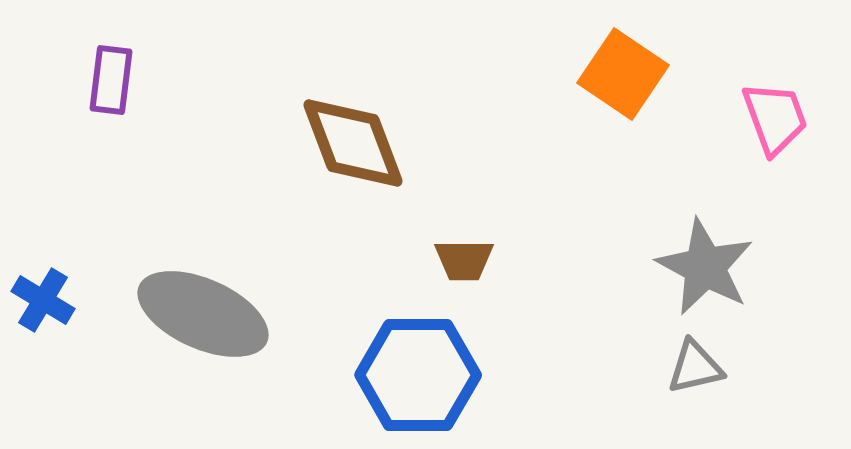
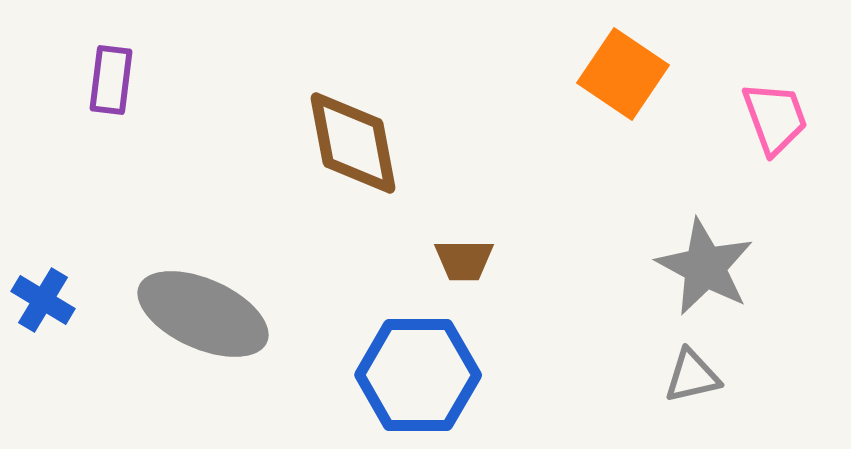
brown diamond: rotated 10 degrees clockwise
gray triangle: moved 3 px left, 9 px down
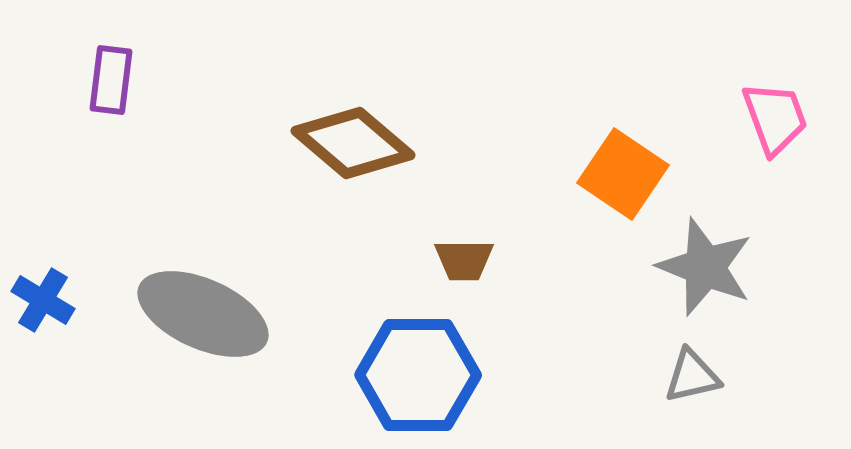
orange square: moved 100 px down
brown diamond: rotated 39 degrees counterclockwise
gray star: rotated 6 degrees counterclockwise
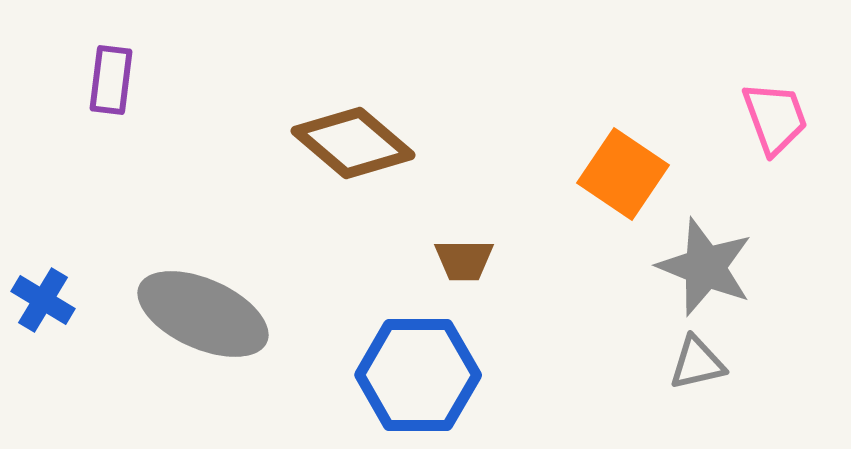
gray triangle: moved 5 px right, 13 px up
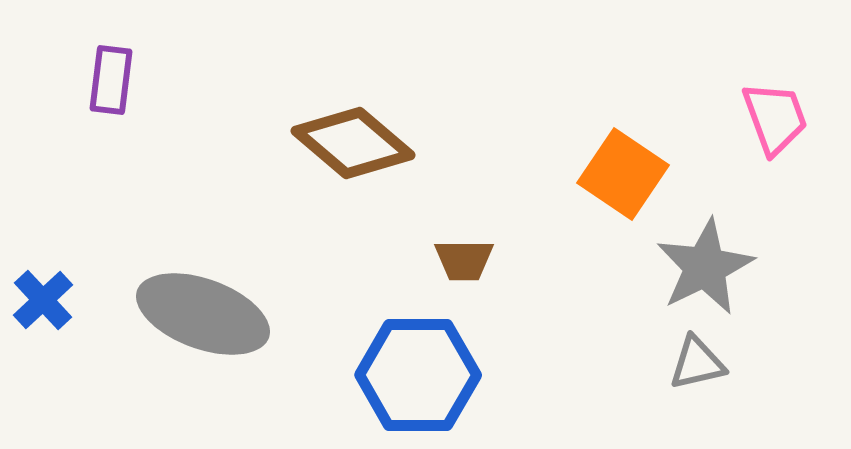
gray star: rotated 24 degrees clockwise
blue cross: rotated 16 degrees clockwise
gray ellipse: rotated 4 degrees counterclockwise
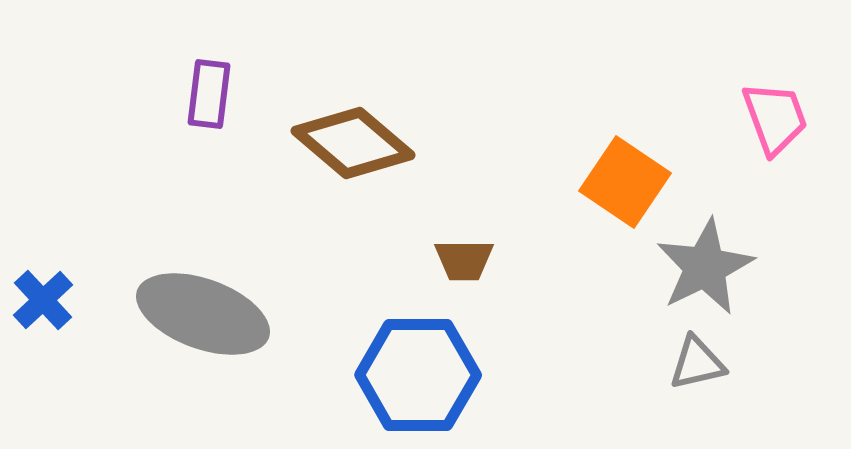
purple rectangle: moved 98 px right, 14 px down
orange square: moved 2 px right, 8 px down
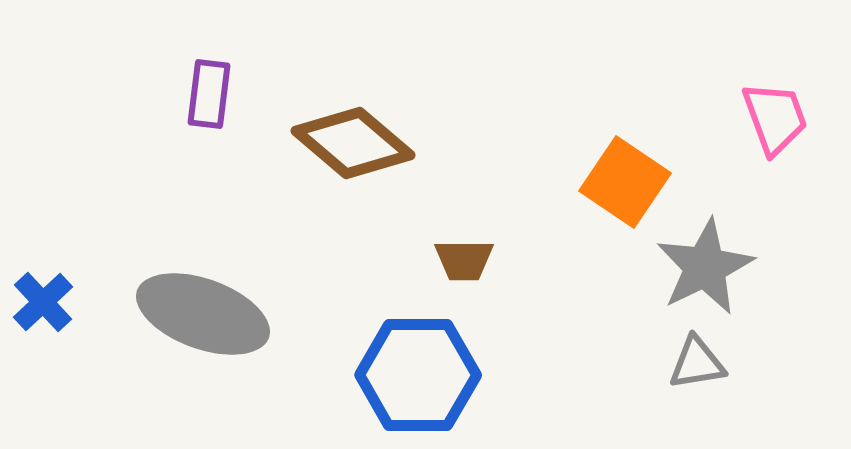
blue cross: moved 2 px down
gray triangle: rotated 4 degrees clockwise
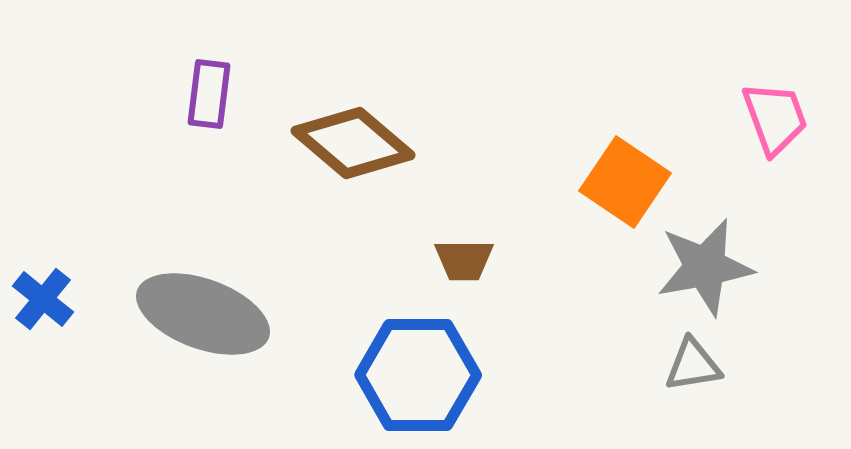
gray star: rotated 16 degrees clockwise
blue cross: moved 3 px up; rotated 8 degrees counterclockwise
gray triangle: moved 4 px left, 2 px down
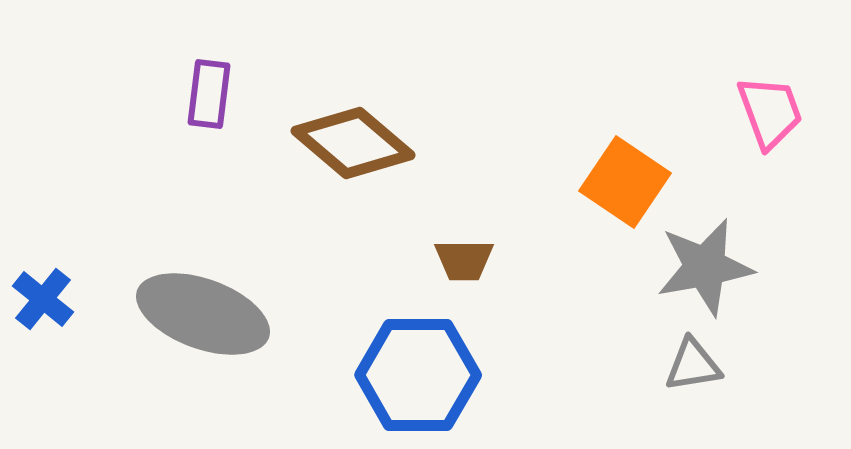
pink trapezoid: moved 5 px left, 6 px up
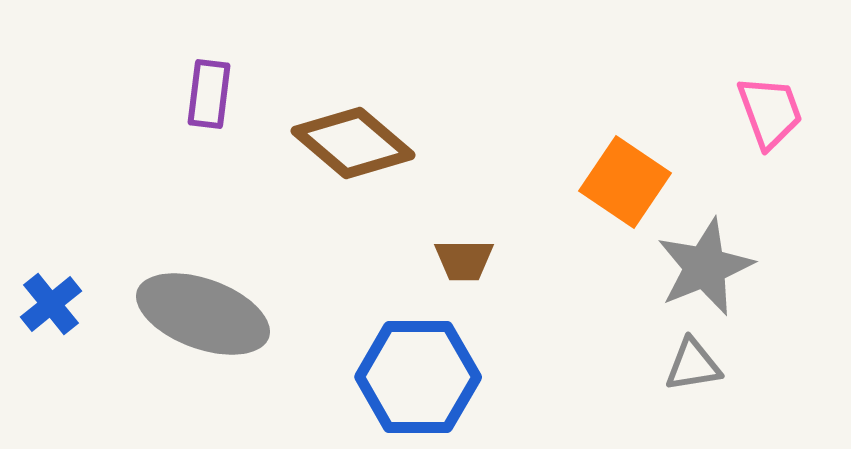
gray star: rotated 12 degrees counterclockwise
blue cross: moved 8 px right, 5 px down; rotated 12 degrees clockwise
blue hexagon: moved 2 px down
